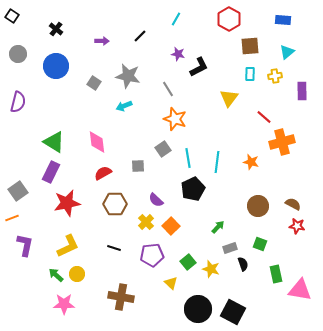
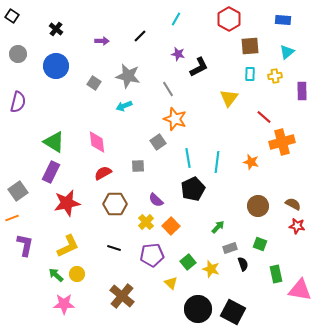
gray square at (163, 149): moved 5 px left, 7 px up
brown cross at (121, 297): moved 1 px right, 1 px up; rotated 30 degrees clockwise
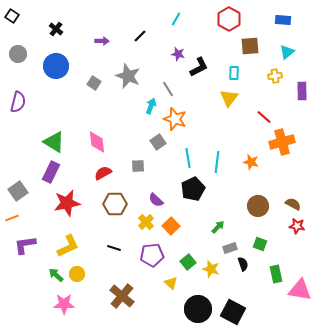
cyan rectangle at (250, 74): moved 16 px left, 1 px up
gray star at (128, 76): rotated 10 degrees clockwise
cyan arrow at (124, 106): moved 27 px right; rotated 133 degrees clockwise
purple L-shape at (25, 245): rotated 110 degrees counterclockwise
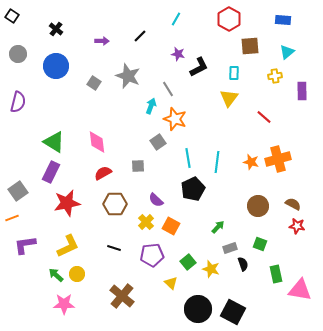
orange cross at (282, 142): moved 4 px left, 17 px down
orange square at (171, 226): rotated 18 degrees counterclockwise
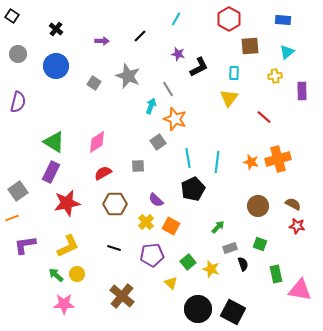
pink diamond at (97, 142): rotated 65 degrees clockwise
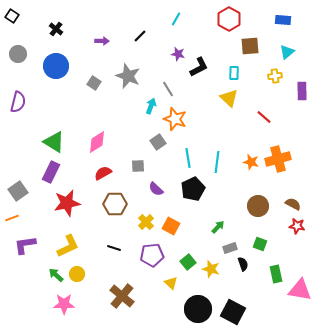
yellow triangle at (229, 98): rotated 24 degrees counterclockwise
purple semicircle at (156, 200): moved 11 px up
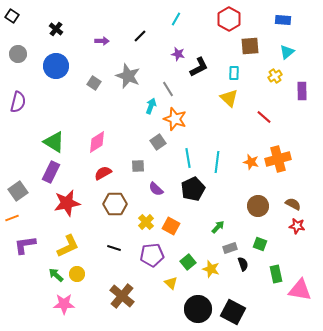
yellow cross at (275, 76): rotated 24 degrees counterclockwise
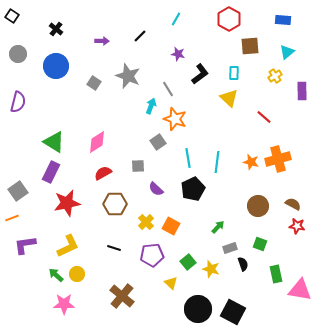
black L-shape at (199, 67): moved 1 px right, 7 px down; rotated 10 degrees counterclockwise
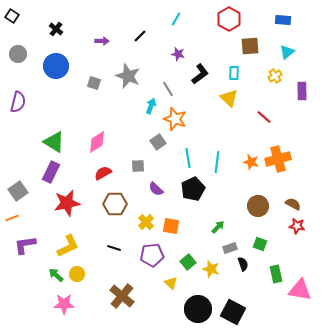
gray square at (94, 83): rotated 16 degrees counterclockwise
orange square at (171, 226): rotated 18 degrees counterclockwise
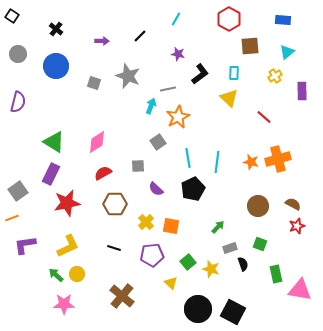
gray line at (168, 89): rotated 70 degrees counterclockwise
orange star at (175, 119): moved 3 px right, 2 px up; rotated 25 degrees clockwise
purple rectangle at (51, 172): moved 2 px down
red star at (297, 226): rotated 28 degrees counterclockwise
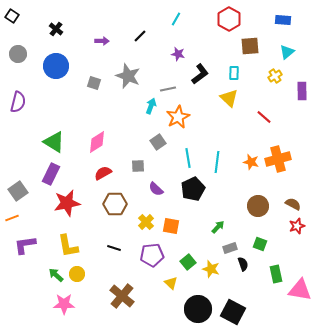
yellow L-shape at (68, 246): rotated 105 degrees clockwise
